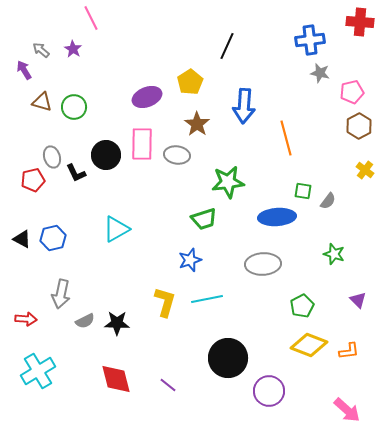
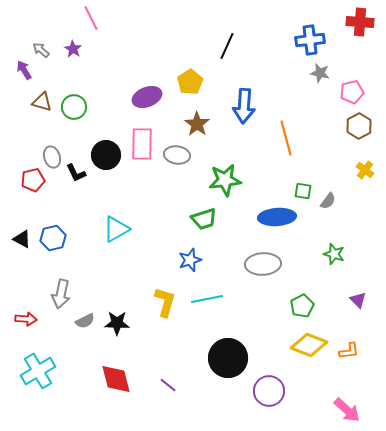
green star at (228, 182): moved 3 px left, 2 px up
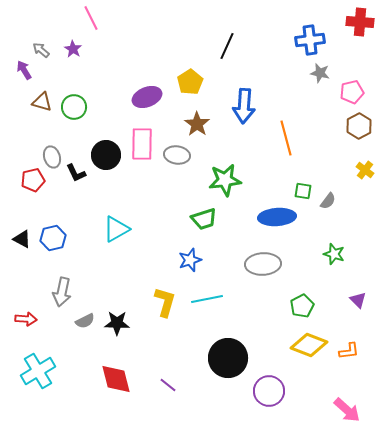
gray arrow at (61, 294): moved 1 px right, 2 px up
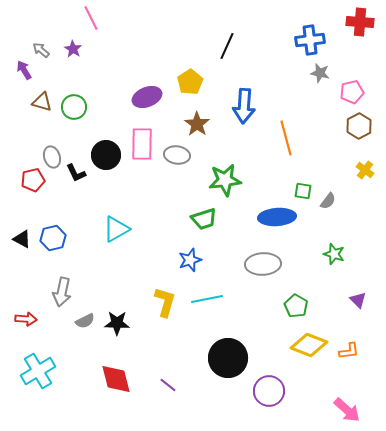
green pentagon at (302, 306): moved 6 px left; rotated 15 degrees counterclockwise
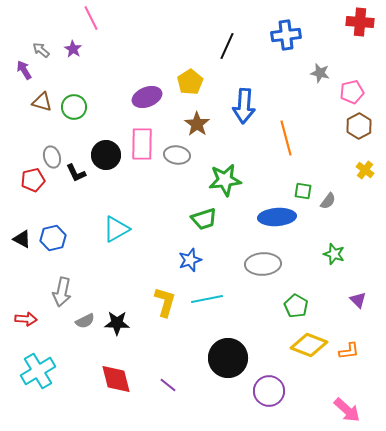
blue cross at (310, 40): moved 24 px left, 5 px up
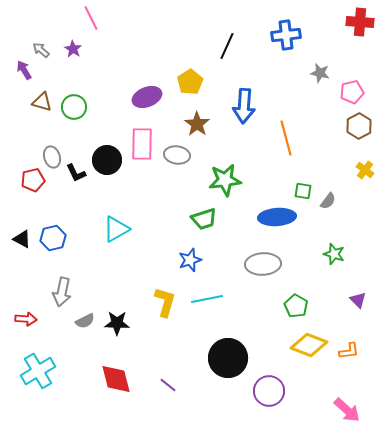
black circle at (106, 155): moved 1 px right, 5 px down
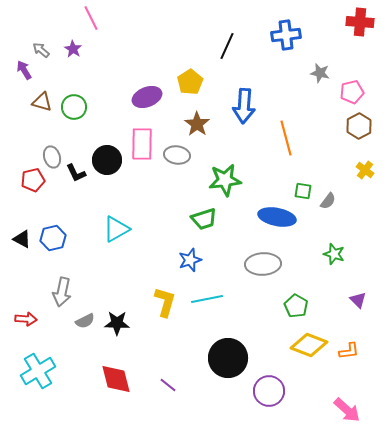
blue ellipse at (277, 217): rotated 15 degrees clockwise
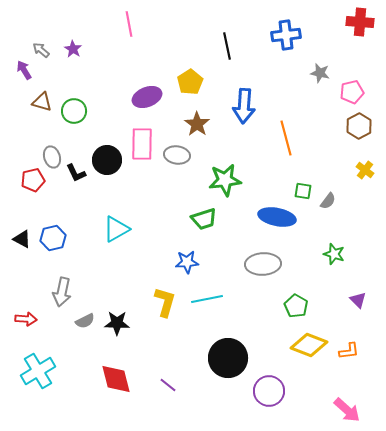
pink line at (91, 18): moved 38 px right, 6 px down; rotated 15 degrees clockwise
black line at (227, 46): rotated 36 degrees counterclockwise
green circle at (74, 107): moved 4 px down
blue star at (190, 260): moved 3 px left, 2 px down; rotated 15 degrees clockwise
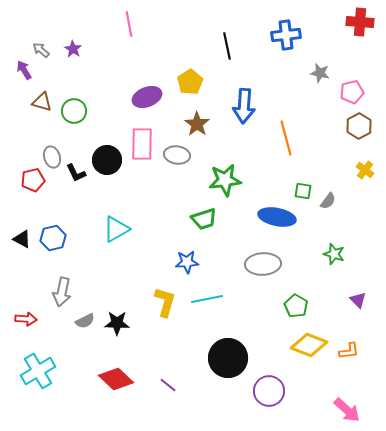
red diamond at (116, 379): rotated 32 degrees counterclockwise
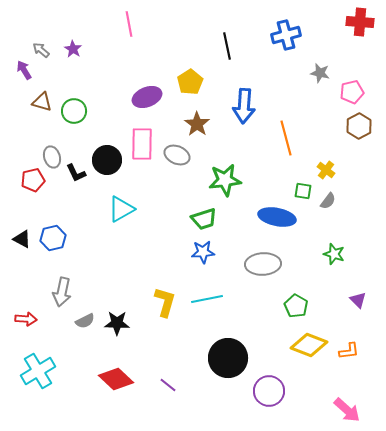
blue cross at (286, 35): rotated 8 degrees counterclockwise
gray ellipse at (177, 155): rotated 15 degrees clockwise
yellow cross at (365, 170): moved 39 px left
cyan triangle at (116, 229): moved 5 px right, 20 px up
blue star at (187, 262): moved 16 px right, 10 px up
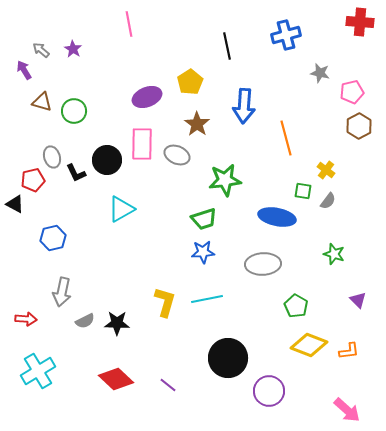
black triangle at (22, 239): moved 7 px left, 35 px up
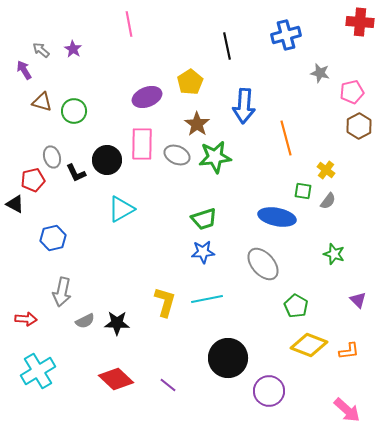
green star at (225, 180): moved 10 px left, 23 px up
gray ellipse at (263, 264): rotated 52 degrees clockwise
